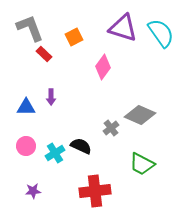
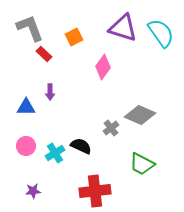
purple arrow: moved 1 px left, 5 px up
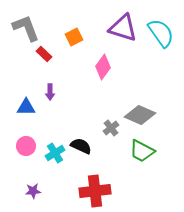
gray L-shape: moved 4 px left
green trapezoid: moved 13 px up
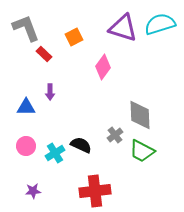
cyan semicircle: moved 1 px left, 9 px up; rotated 72 degrees counterclockwise
gray diamond: rotated 64 degrees clockwise
gray cross: moved 4 px right, 7 px down
black semicircle: moved 1 px up
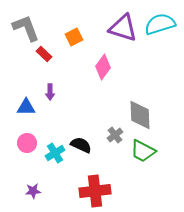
pink circle: moved 1 px right, 3 px up
green trapezoid: moved 1 px right
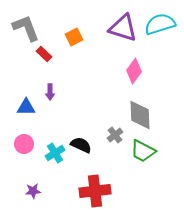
pink diamond: moved 31 px right, 4 px down
pink circle: moved 3 px left, 1 px down
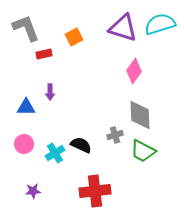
red rectangle: rotated 56 degrees counterclockwise
gray cross: rotated 21 degrees clockwise
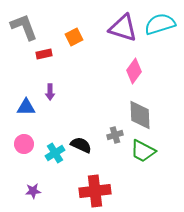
gray L-shape: moved 2 px left, 1 px up
